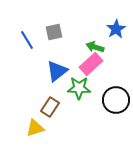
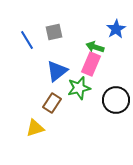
pink rectangle: rotated 25 degrees counterclockwise
green star: rotated 15 degrees counterclockwise
brown rectangle: moved 2 px right, 4 px up
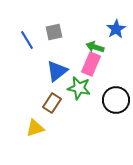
green star: rotated 25 degrees clockwise
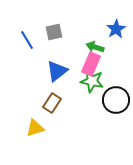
green star: moved 13 px right, 7 px up
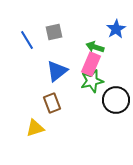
green star: rotated 25 degrees counterclockwise
brown rectangle: rotated 54 degrees counterclockwise
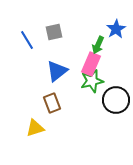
green arrow: moved 3 px right, 2 px up; rotated 84 degrees counterclockwise
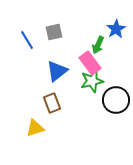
pink rectangle: moved 1 px left, 1 px up; rotated 60 degrees counterclockwise
